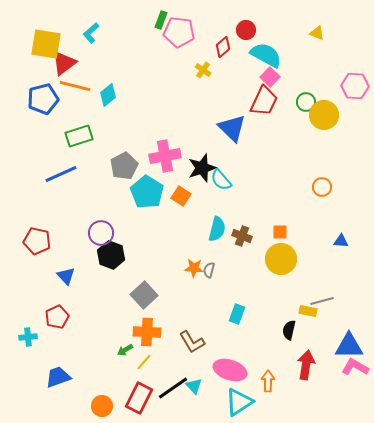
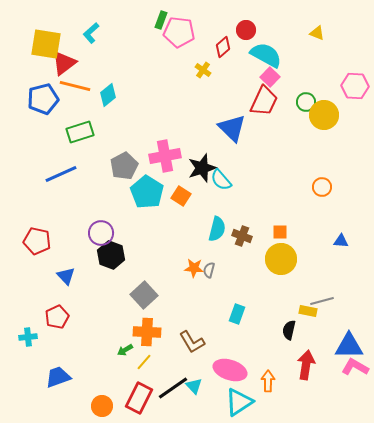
green rectangle at (79, 136): moved 1 px right, 4 px up
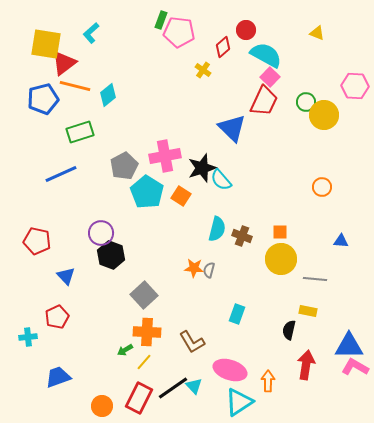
gray line at (322, 301): moved 7 px left, 22 px up; rotated 20 degrees clockwise
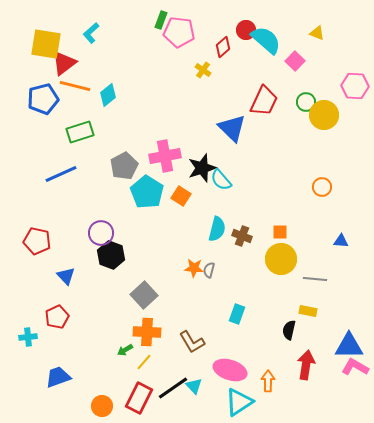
cyan semicircle at (266, 55): moved 15 px up; rotated 12 degrees clockwise
pink square at (270, 77): moved 25 px right, 16 px up
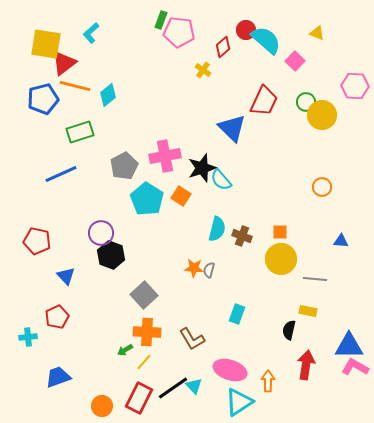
yellow circle at (324, 115): moved 2 px left
cyan pentagon at (147, 192): moved 7 px down
brown L-shape at (192, 342): moved 3 px up
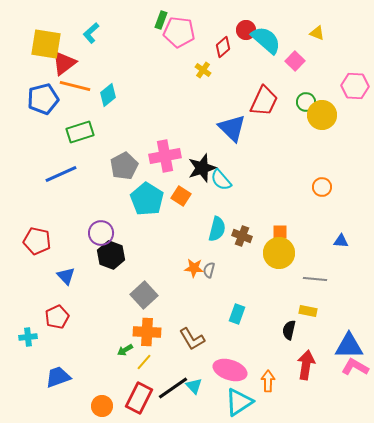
yellow circle at (281, 259): moved 2 px left, 6 px up
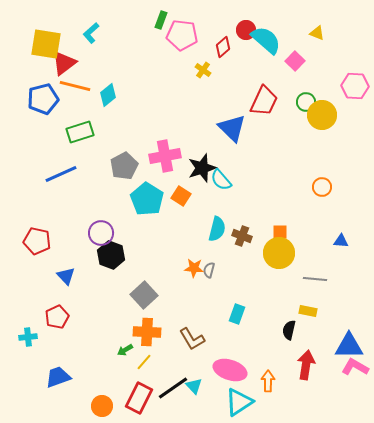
pink pentagon at (179, 32): moved 3 px right, 3 px down
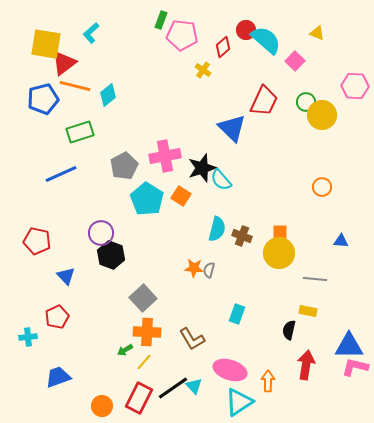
gray square at (144, 295): moved 1 px left, 3 px down
pink L-shape at (355, 367): rotated 16 degrees counterclockwise
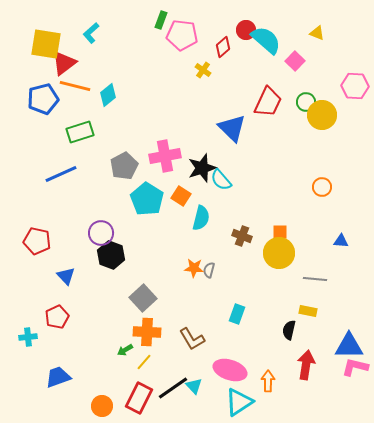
red trapezoid at (264, 101): moved 4 px right, 1 px down
cyan semicircle at (217, 229): moved 16 px left, 11 px up
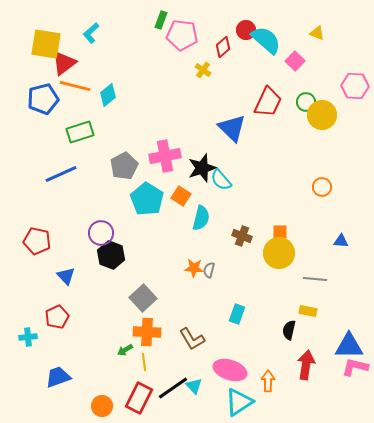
yellow line at (144, 362): rotated 48 degrees counterclockwise
